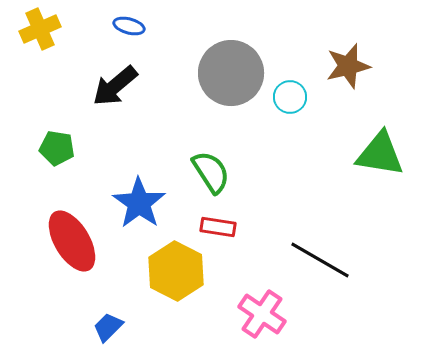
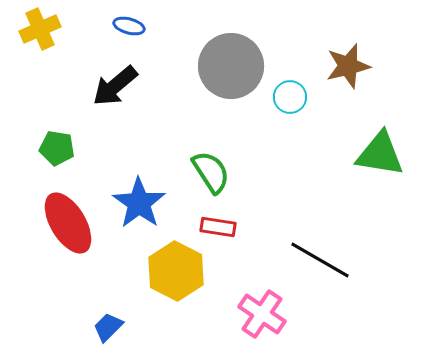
gray circle: moved 7 px up
red ellipse: moved 4 px left, 18 px up
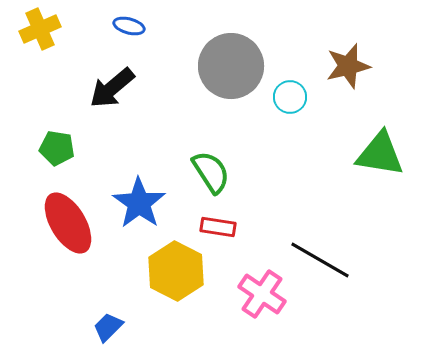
black arrow: moved 3 px left, 2 px down
pink cross: moved 20 px up
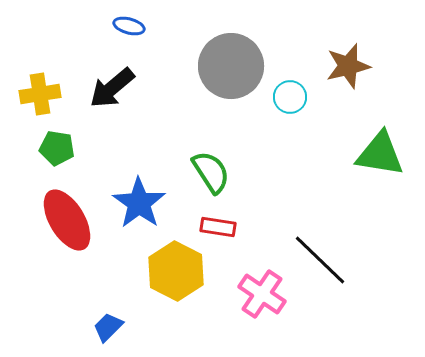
yellow cross: moved 65 px down; rotated 15 degrees clockwise
red ellipse: moved 1 px left, 3 px up
black line: rotated 14 degrees clockwise
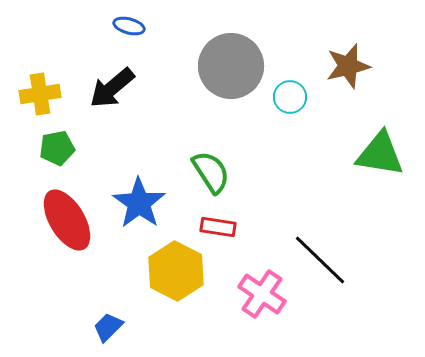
green pentagon: rotated 20 degrees counterclockwise
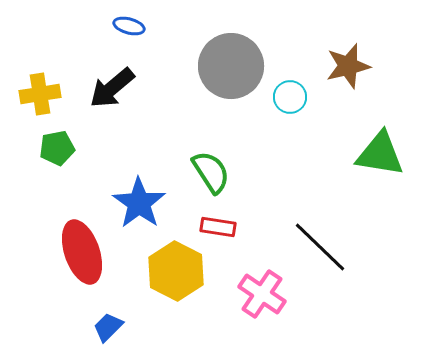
red ellipse: moved 15 px right, 32 px down; rotated 12 degrees clockwise
black line: moved 13 px up
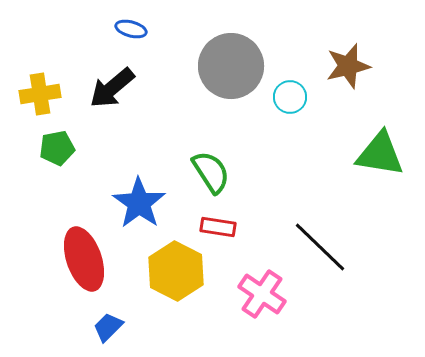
blue ellipse: moved 2 px right, 3 px down
red ellipse: moved 2 px right, 7 px down
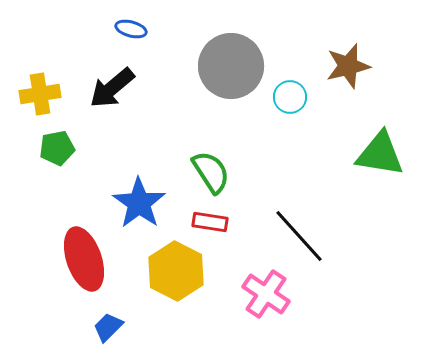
red rectangle: moved 8 px left, 5 px up
black line: moved 21 px left, 11 px up; rotated 4 degrees clockwise
pink cross: moved 4 px right
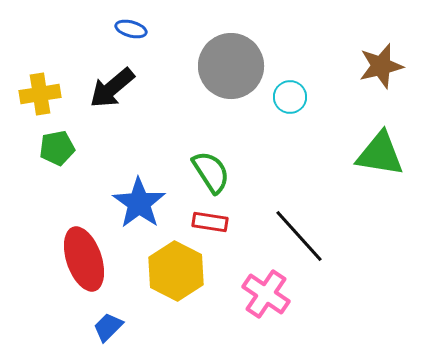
brown star: moved 33 px right
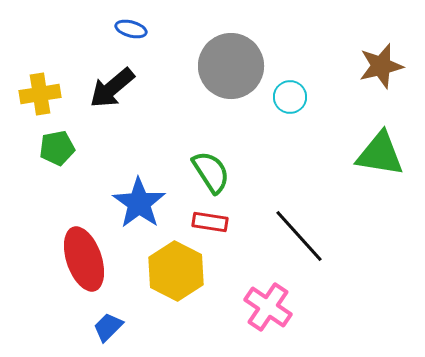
pink cross: moved 2 px right, 13 px down
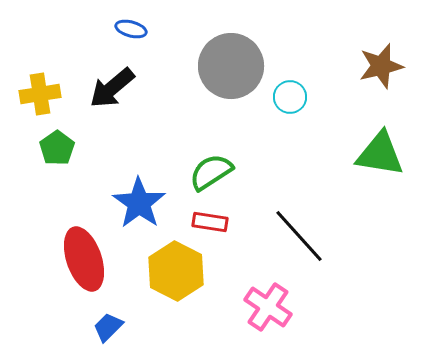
green pentagon: rotated 24 degrees counterclockwise
green semicircle: rotated 90 degrees counterclockwise
